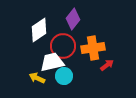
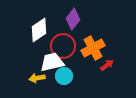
orange cross: rotated 20 degrees counterclockwise
yellow arrow: rotated 35 degrees counterclockwise
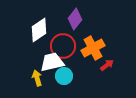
purple diamond: moved 2 px right
yellow arrow: rotated 84 degrees clockwise
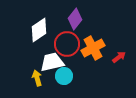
red circle: moved 4 px right, 2 px up
red arrow: moved 12 px right, 8 px up
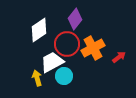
white trapezoid: rotated 15 degrees counterclockwise
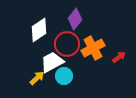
yellow arrow: rotated 63 degrees clockwise
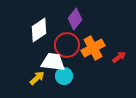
red circle: moved 1 px down
white trapezoid: moved 1 px right; rotated 35 degrees clockwise
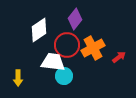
yellow arrow: moved 19 px left; rotated 133 degrees clockwise
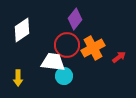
white diamond: moved 17 px left
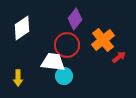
white diamond: moved 2 px up
orange cross: moved 10 px right, 8 px up; rotated 10 degrees counterclockwise
